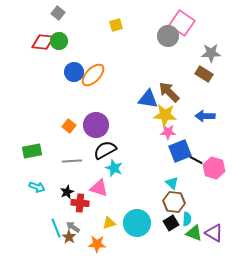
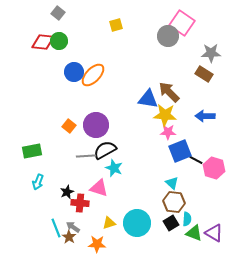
gray line: moved 14 px right, 5 px up
cyan arrow: moved 1 px right, 5 px up; rotated 91 degrees clockwise
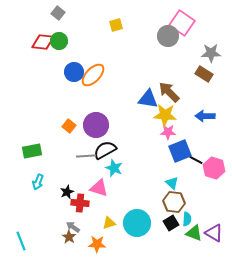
cyan line: moved 35 px left, 13 px down
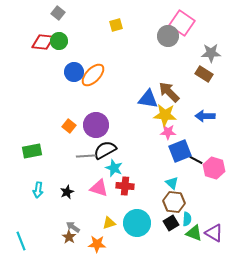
cyan arrow: moved 8 px down; rotated 14 degrees counterclockwise
red cross: moved 45 px right, 17 px up
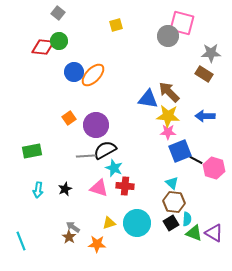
pink square: rotated 20 degrees counterclockwise
red diamond: moved 5 px down
yellow star: moved 3 px right, 1 px down
orange square: moved 8 px up; rotated 16 degrees clockwise
black star: moved 2 px left, 3 px up
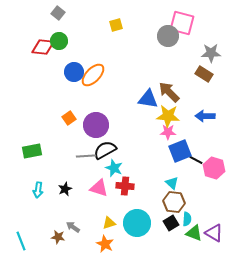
brown star: moved 11 px left; rotated 24 degrees counterclockwise
orange star: moved 8 px right; rotated 24 degrees clockwise
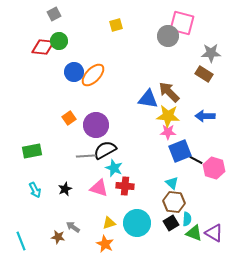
gray square: moved 4 px left, 1 px down; rotated 24 degrees clockwise
cyan arrow: moved 3 px left; rotated 35 degrees counterclockwise
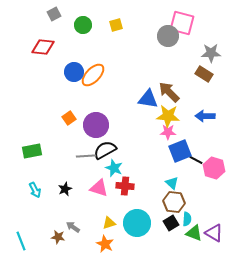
green circle: moved 24 px right, 16 px up
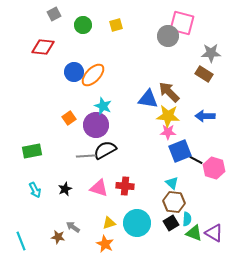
cyan star: moved 11 px left, 62 px up
